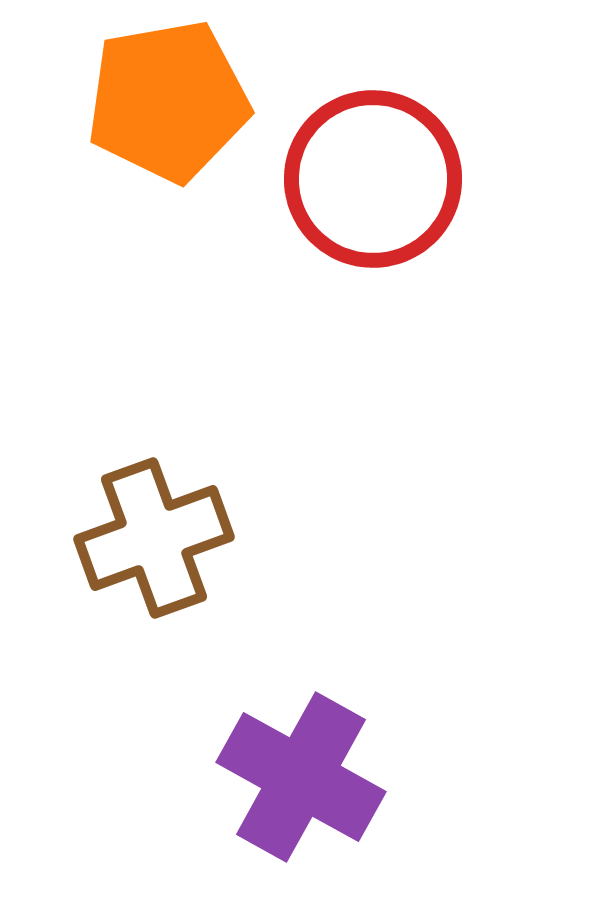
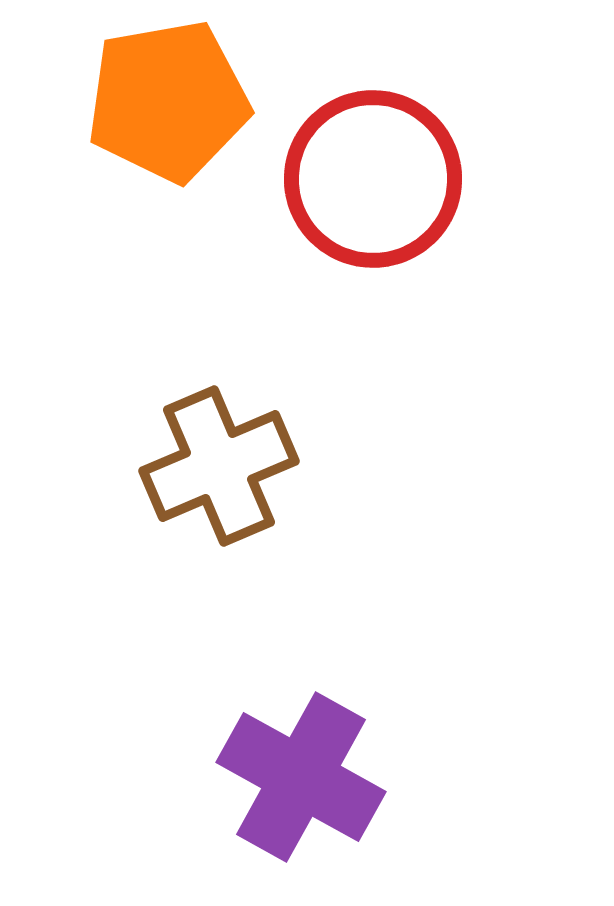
brown cross: moved 65 px right, 72 px up; rotated 3 degrees counterclockwise
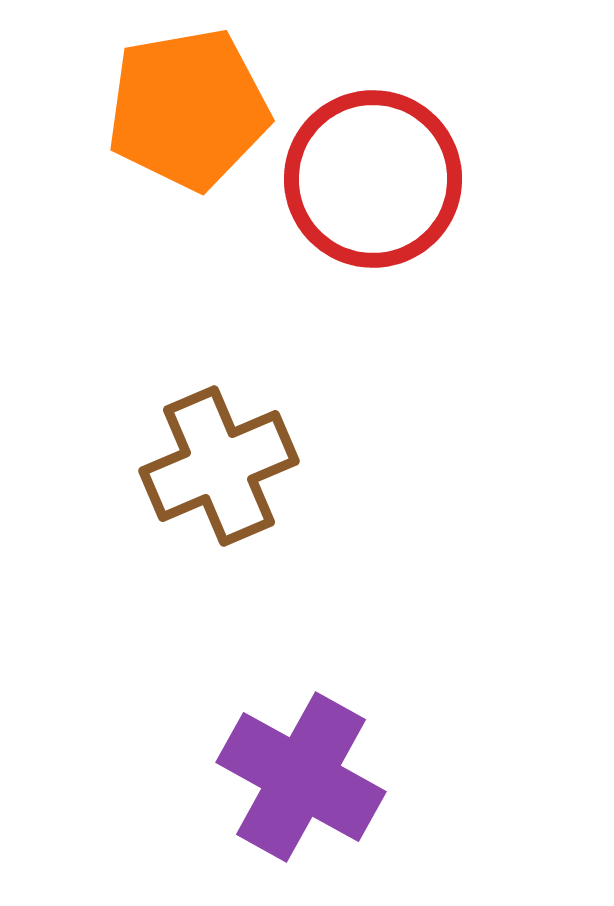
orange pentagon: moved 20 px right, 8 px down
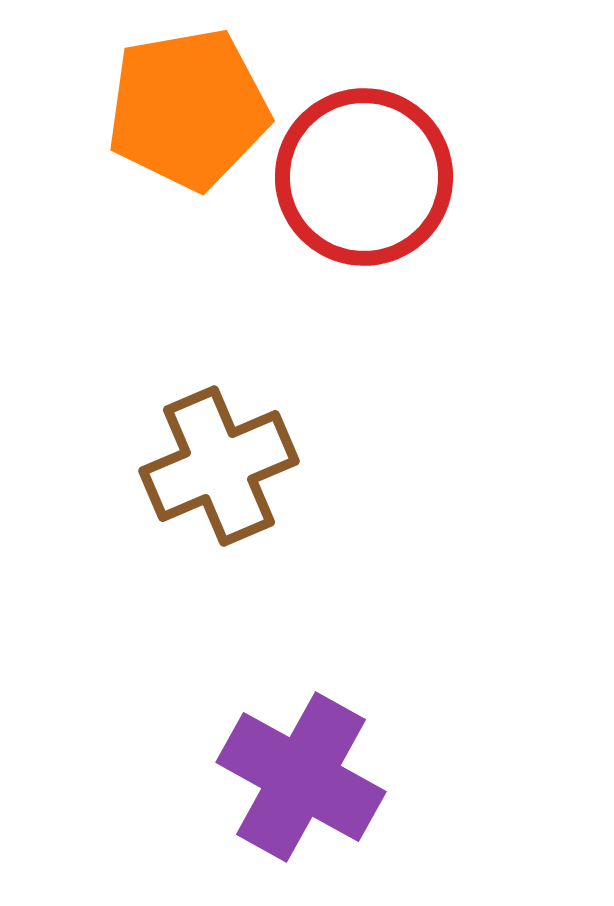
red circle: moved 9 px left, 2 px up
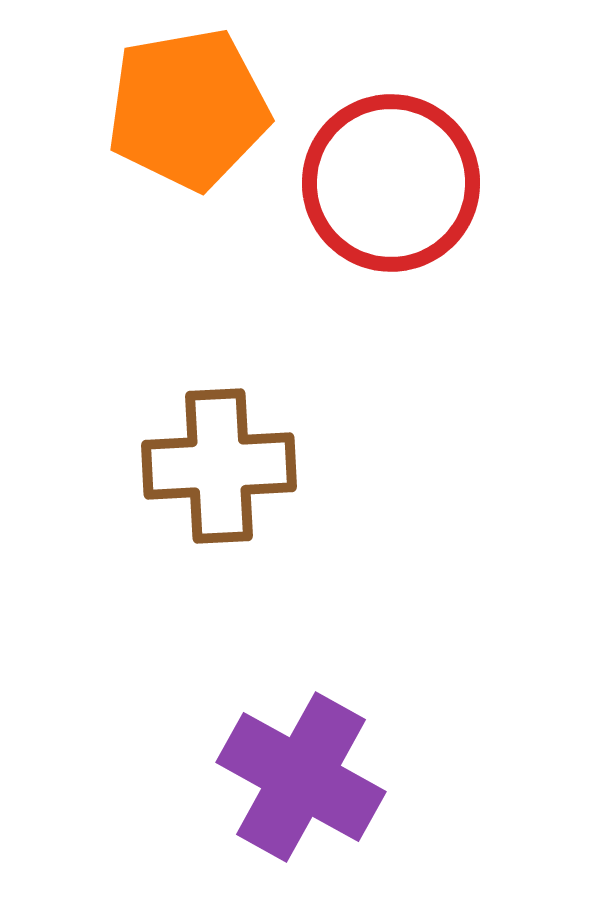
red circle: moved 27 px right, 6 px down
brown cross: rotated 20 degrees clockwise
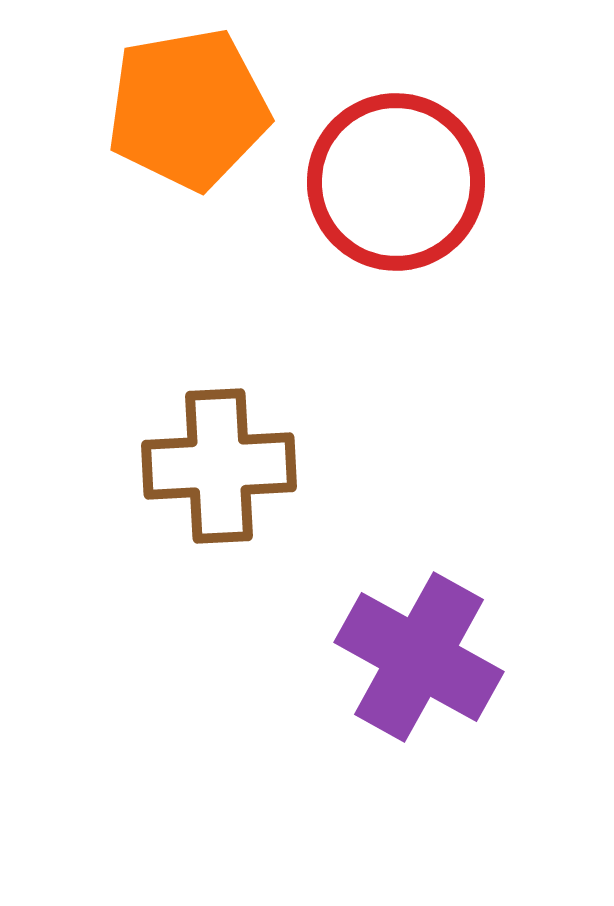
red circle: moved 5 px right, 1 px up
purple cross: moved 118 px right, 120 px up
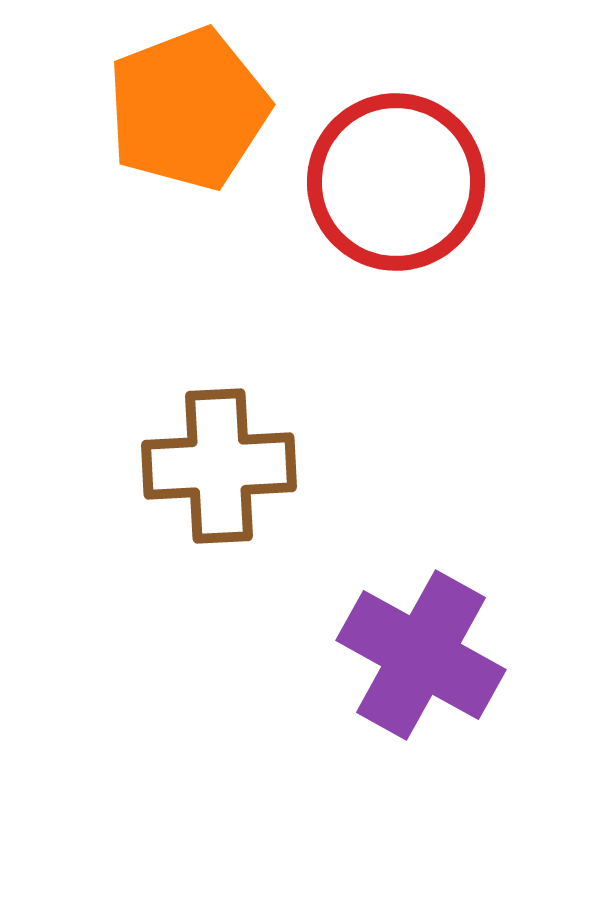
orange pentagon: rotated 11 degrees counterclockwise
purple cross: moved 2 px right, 2 px up
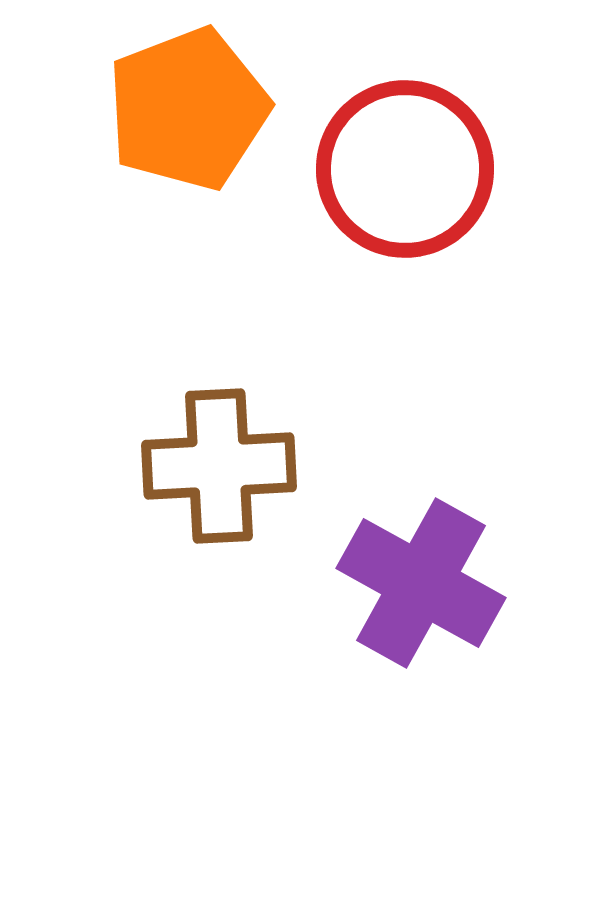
red circle: moved 9 px right, 13 px up
purple cross: moved 72 px up
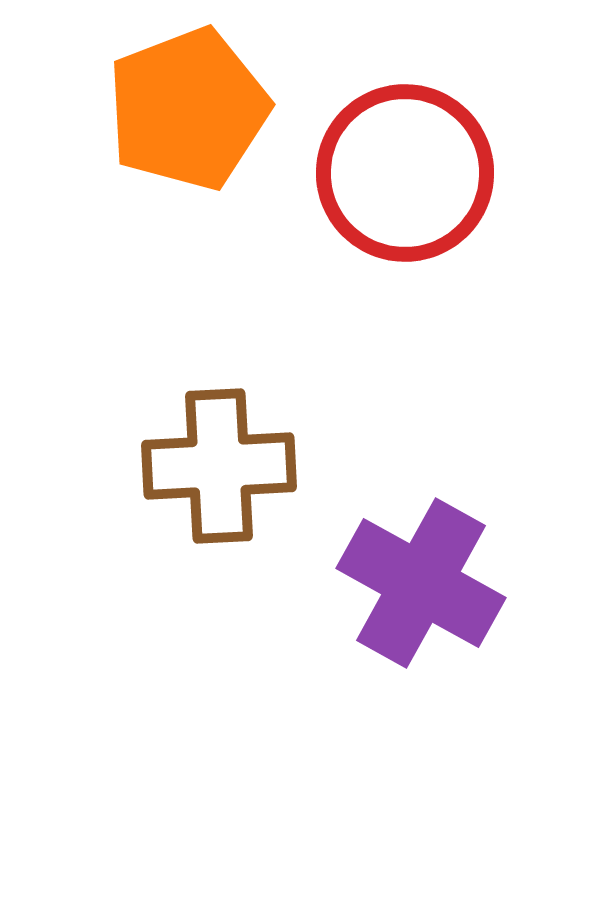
red circle: moved 4 px down
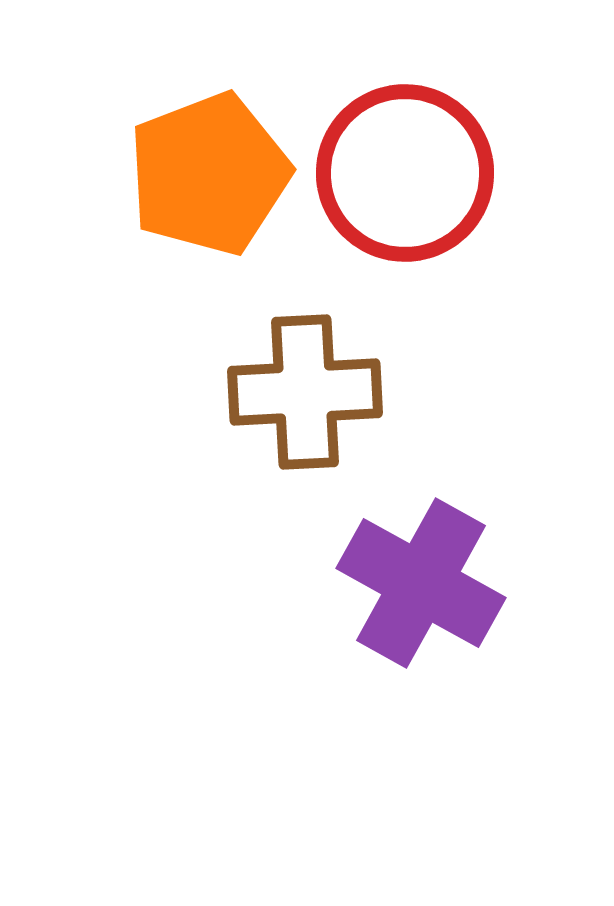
orange pentagon: moved 21 px right, 65 px down
brown cross: moved 86 px right, 74 px up
